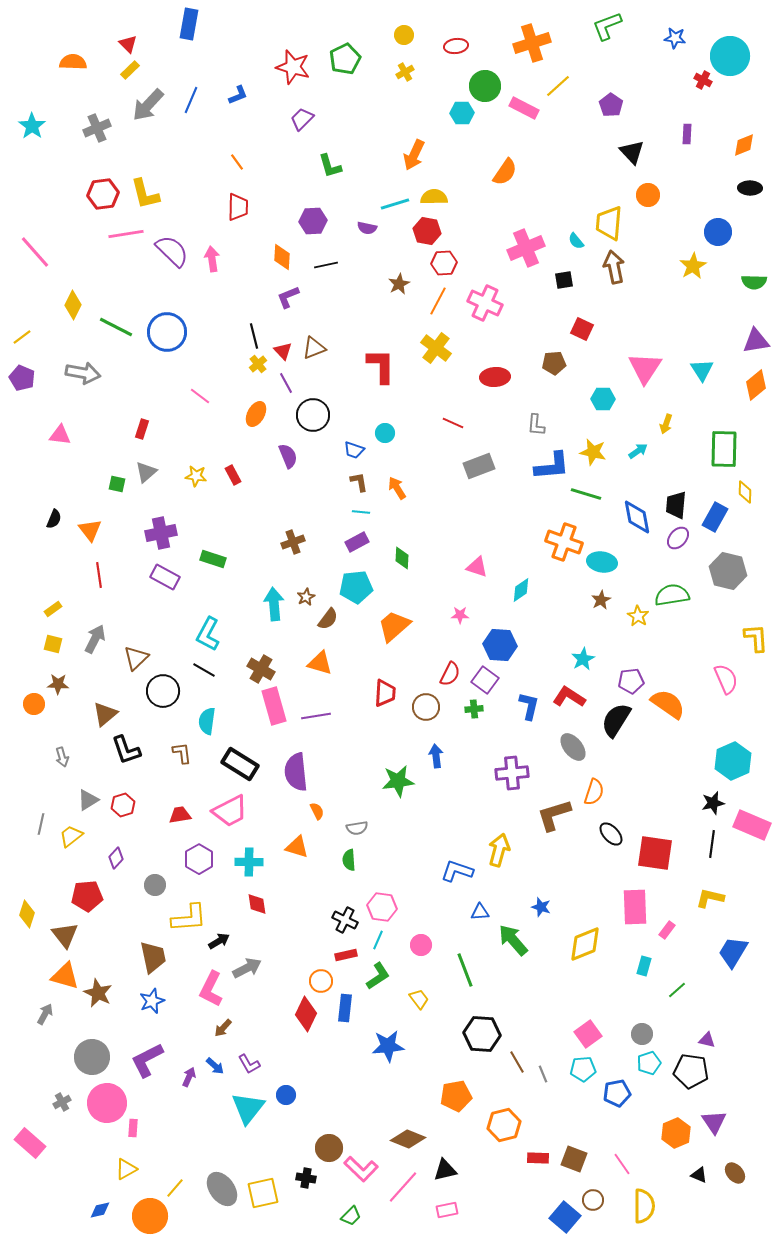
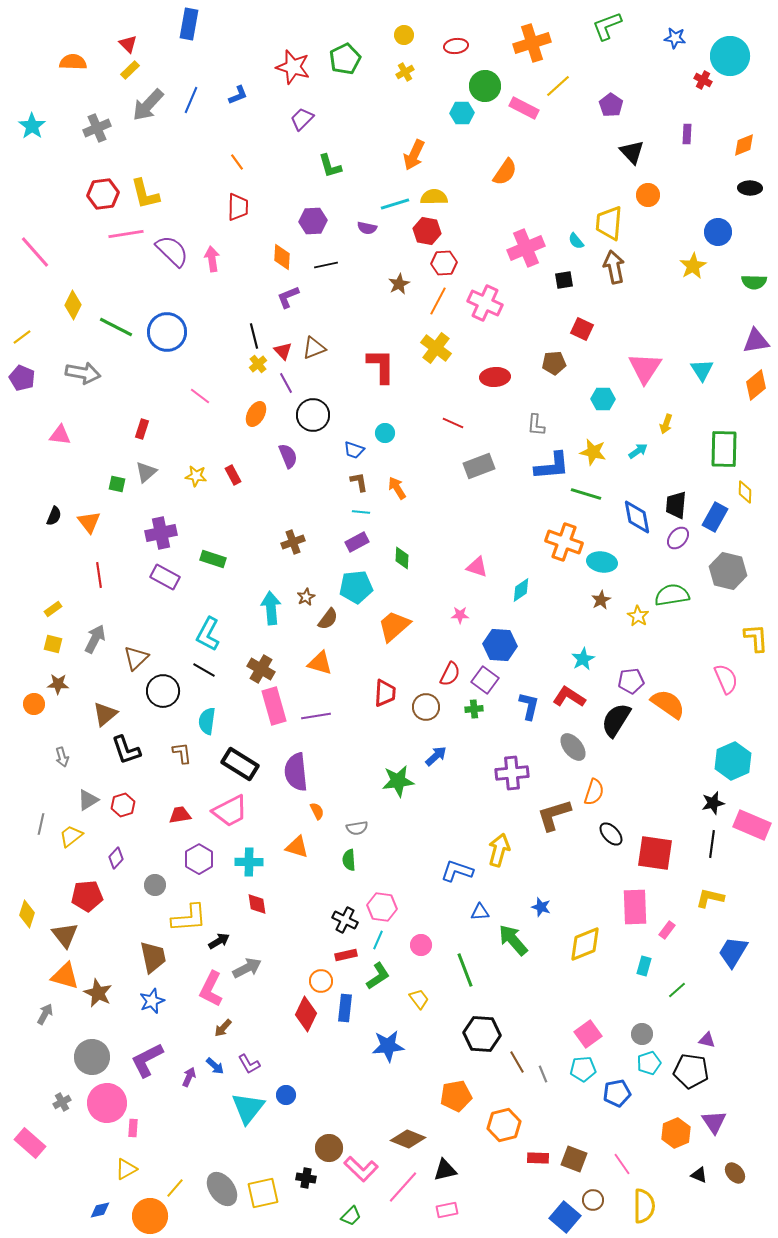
black semicircle at (54, 519): moved 3 px up
orange triangle at (90, 530): moved 1 px left, 8 px up
cyan arrow at (274, 604): moved 3 px left, 4 px down
blue arrow at (436, 756): rotated 55 degrees clockwise
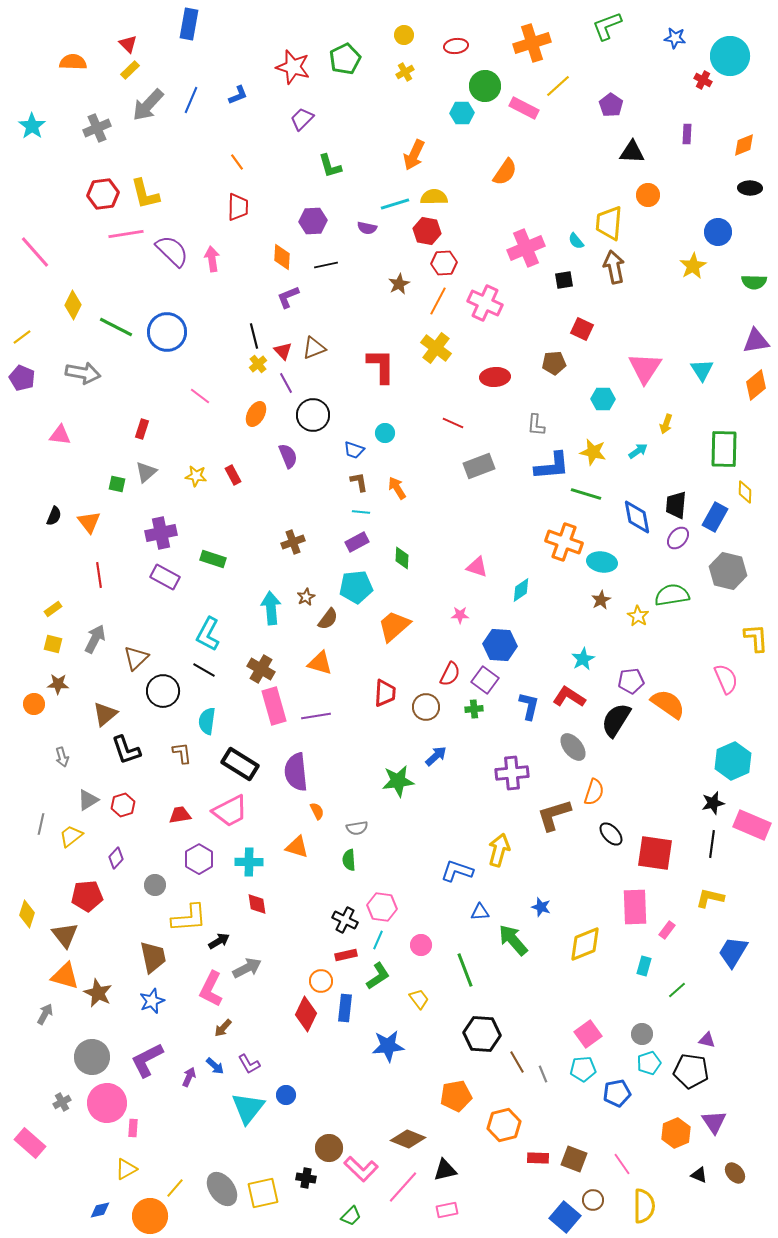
black triangle at (632, 152): rotated 44 degrees counterclockwise
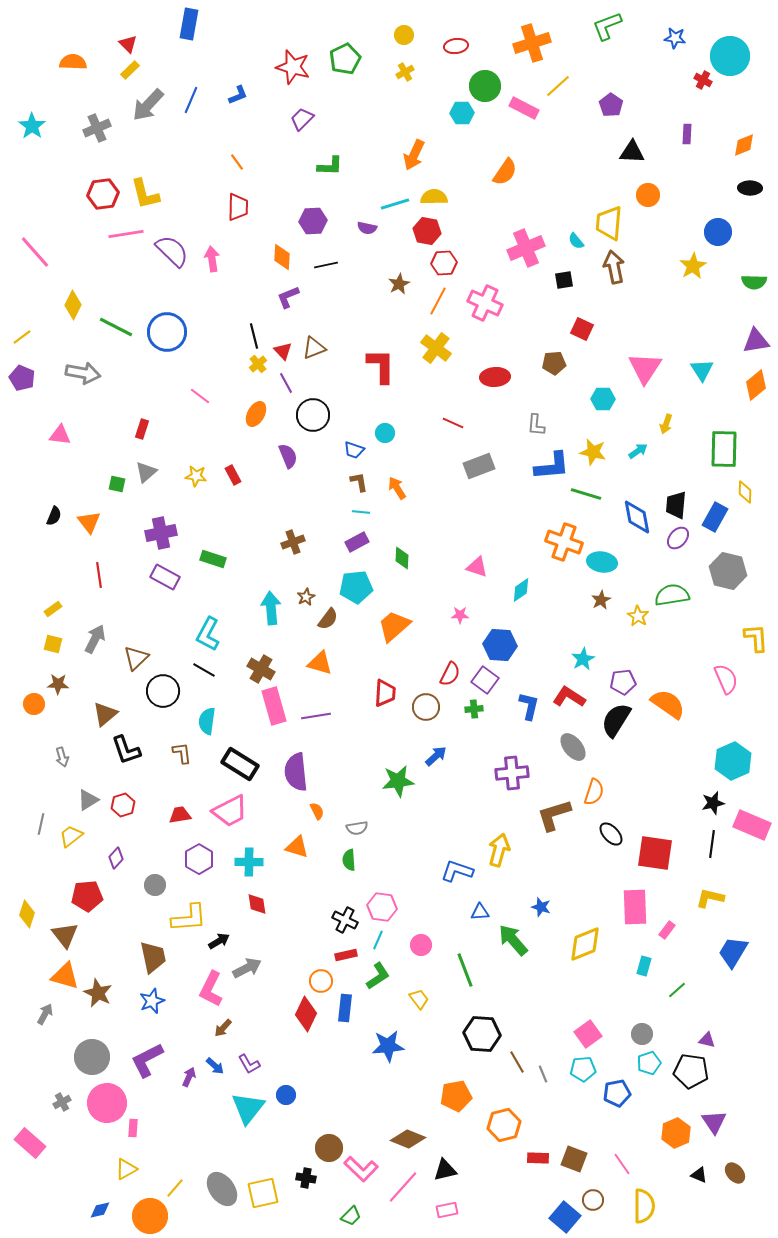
green L-shape at (330, 166): rotated 72 degrees counterclockwise
purple pentagon at (631, 681): moved 8 px left, 1 px down
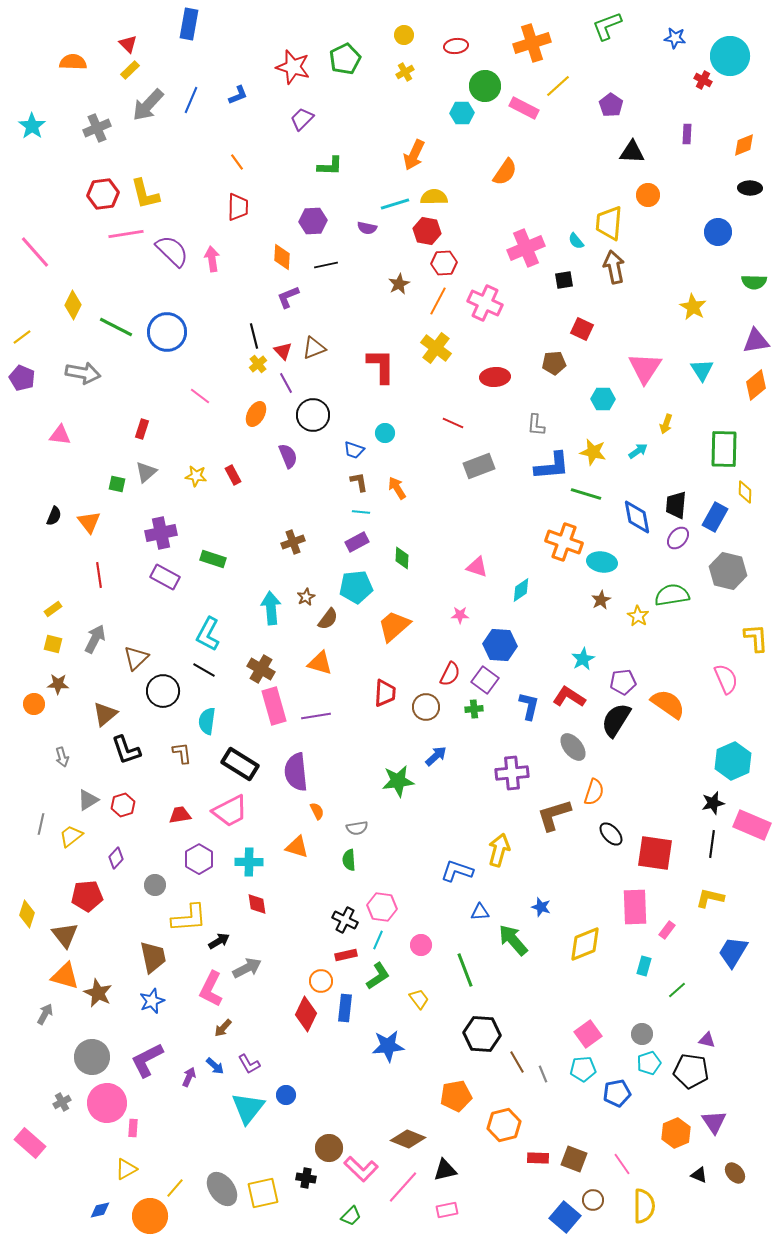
yellow star at (693, 266): moved 41 px down; rotated 12 degrees counterclockwise
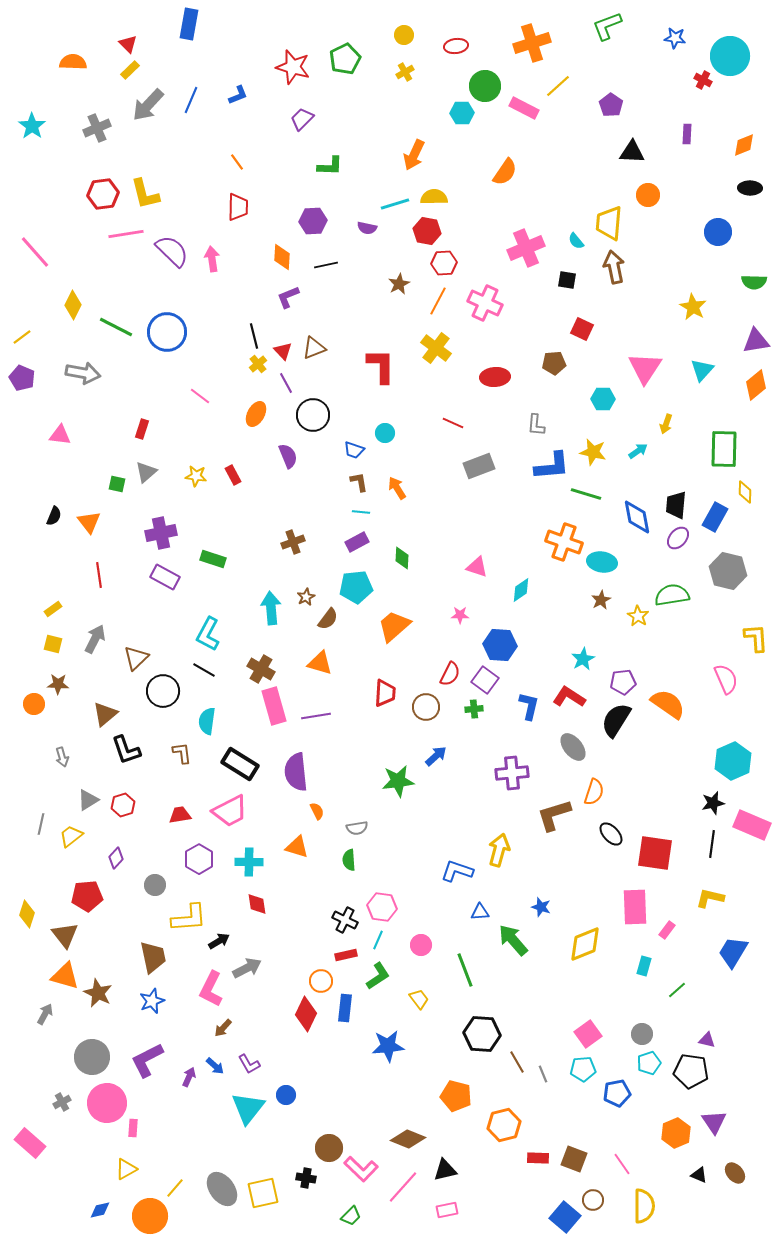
black square at (564, 280): moved 3 px right; rotated 18 degrees clockwise
cyan triangle at (702, 370): rotated 15 degrees clockwise
orange pentagon at (456, 1096): rotated 24 degrees clockwise
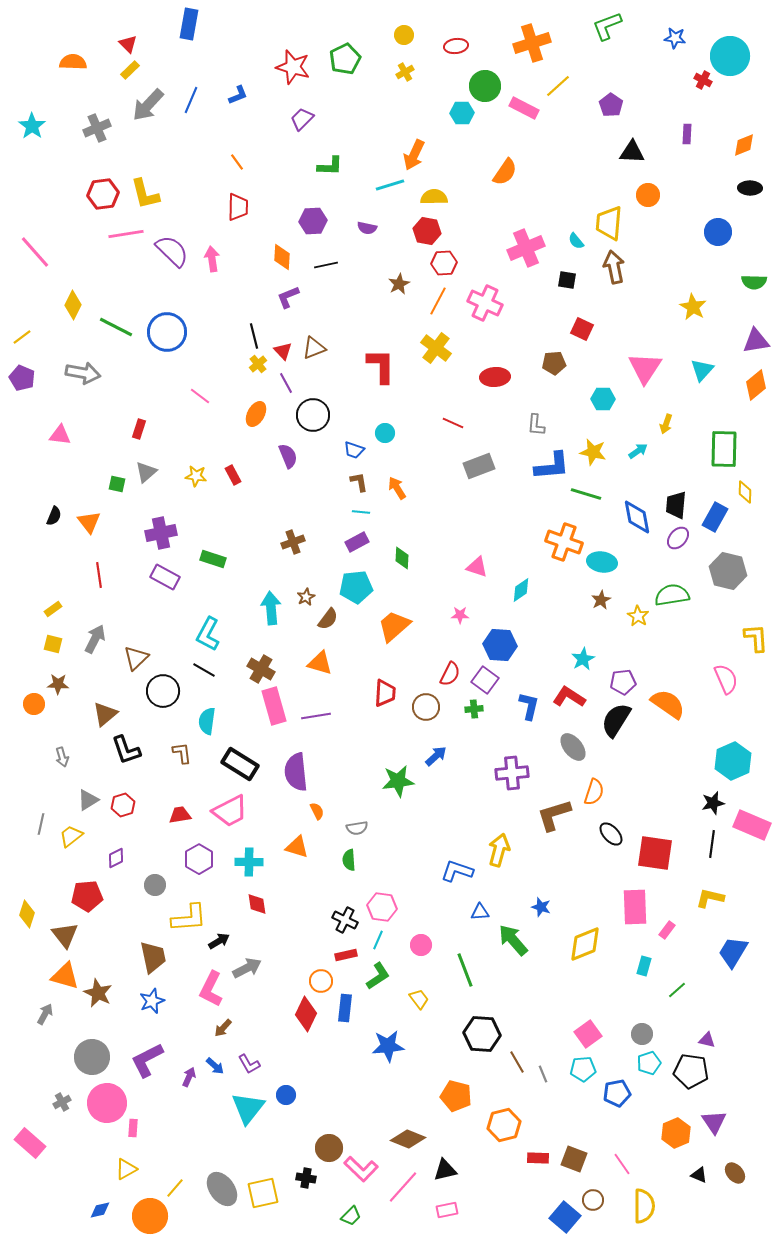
cyan line at (395, 204): moved 5 px left, 19 px up
red rectangle at (142, 429): moved 3 px left
purple diamond at (116, 858): rotated 20 degrees clockwise
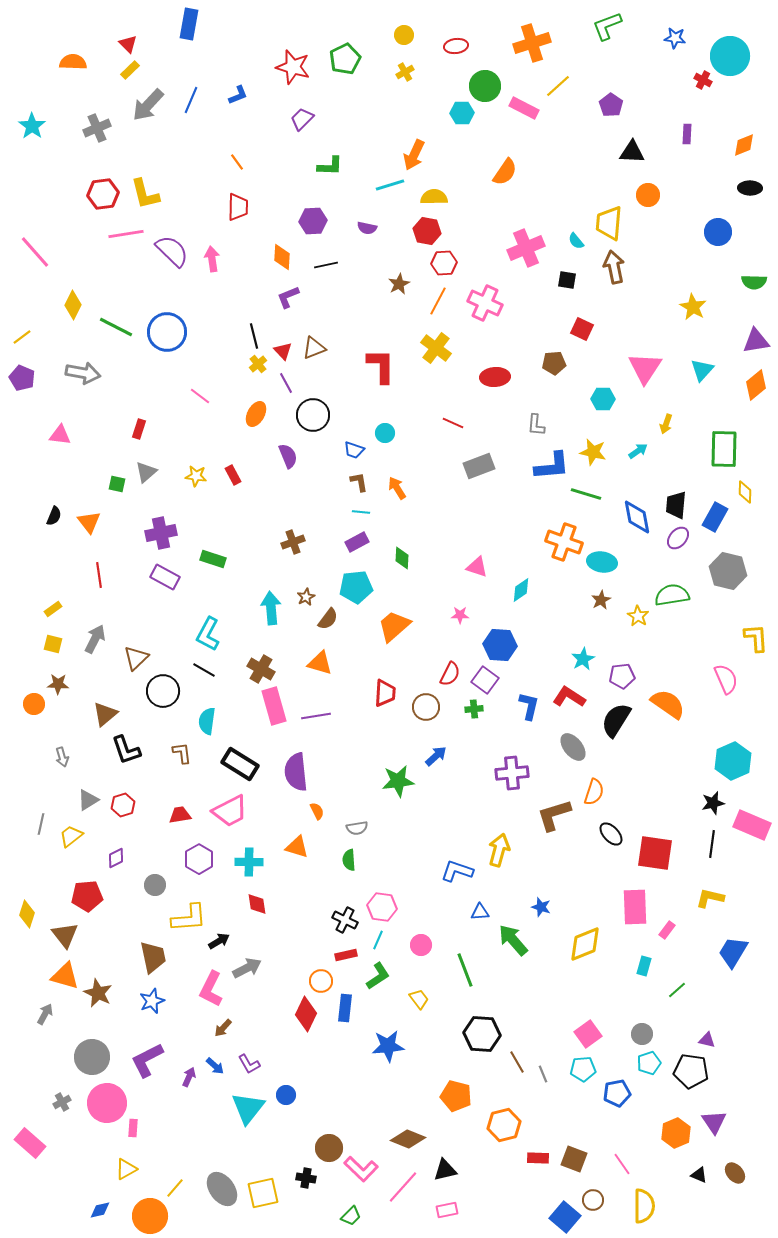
purple pentagon at (623, 682): moved 1 px left, 6 px up
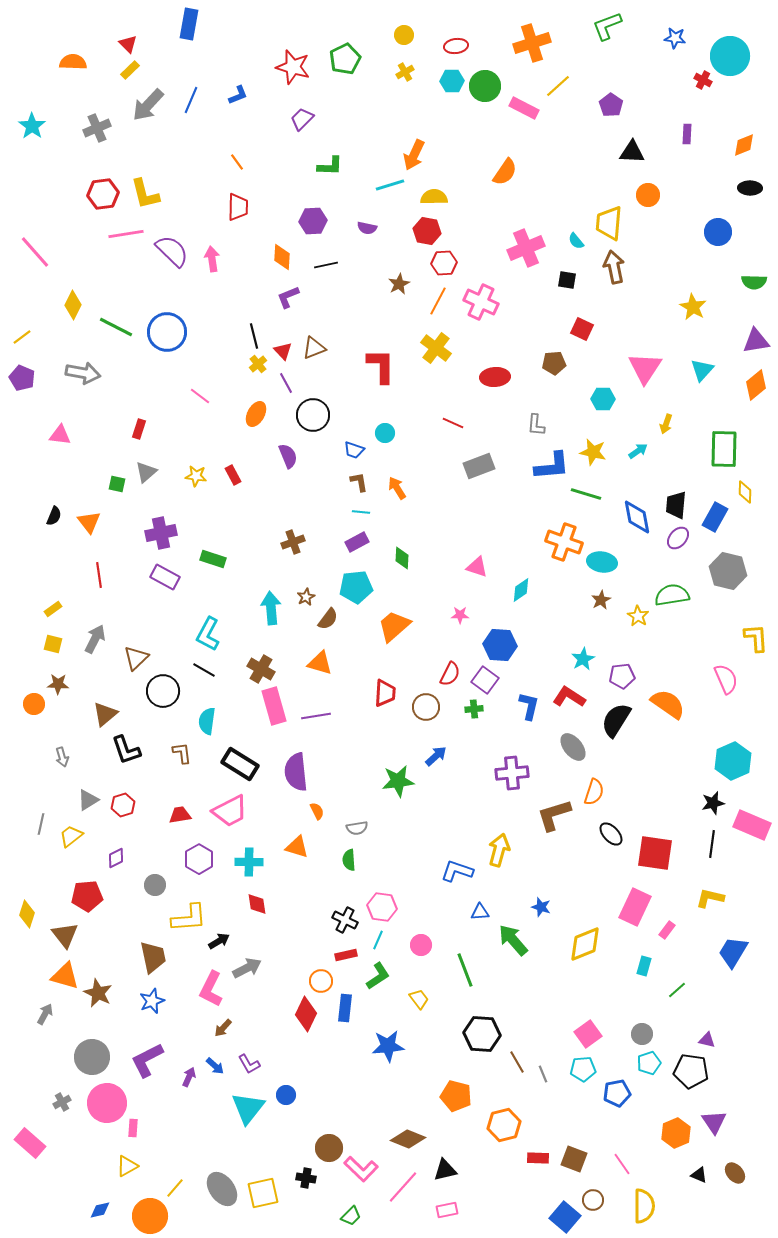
cyan hexagon at (462, 113): moved 10 px left, 32 px up
pink cross at (485, 303): moved 4 px left, 1 px up
pink rectangle at (635, 907): rotated 27 degrees clockwise
yellow triangle at (126, 1169): moved 1 px right, 3 px up
